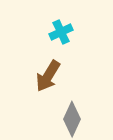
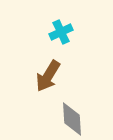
gray diamond: rotated 28 degrees counterclockwise
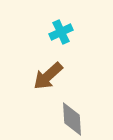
brown arrow: rotated 16 degrees clockwise
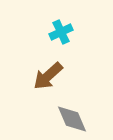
gray diamond: rotated 20 degrees counterclockwise
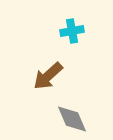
cyan cross: moved 11 px right, 1 px up; rotated 15 degrees clockwise
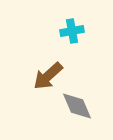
gray diamond: moved 5 px right, 13 px up
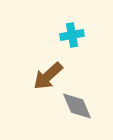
cyan cross: moved 4 px down
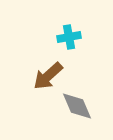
cyan cross: moved 3 px left, 2 px down
